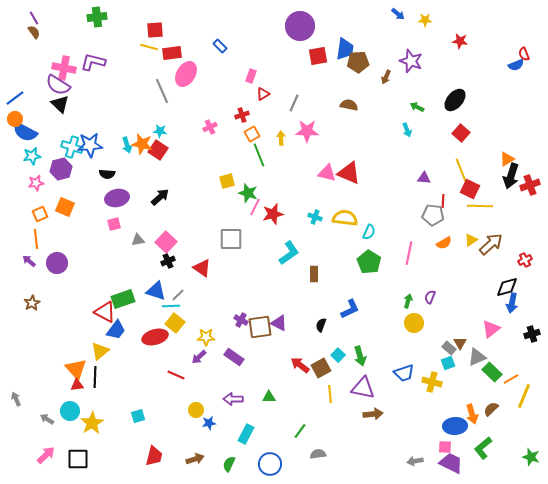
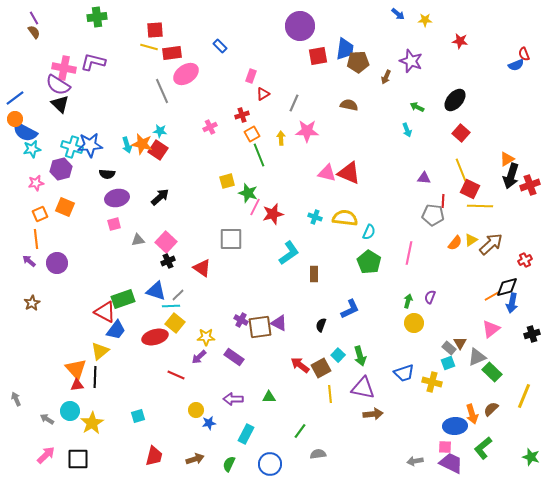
pink ellipse at (186, 74): rotated 25 degrees clockwise
cyan star at (32, 156): moved 7 px up
orange semicircle at (444, 243): moved 11 px right; rotated 21 degrees counterclockwise
orange line at (511, 379): moved 19 px left, 83 px up
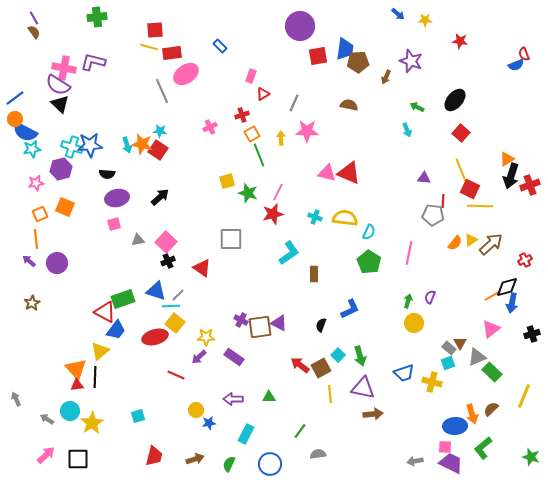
pink line at (255, 207): moved 23 px right, 15 px up
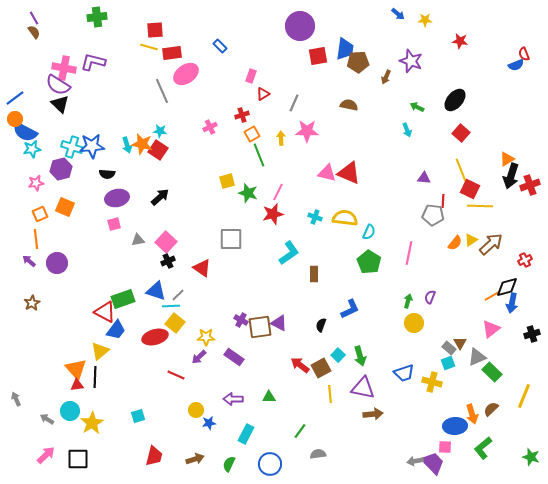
blue star at (90, 145): moved 2 px right, 1 px down
purple trapezoid at (451, 463): moved 18 px left; rotated 20 degrees clockwise
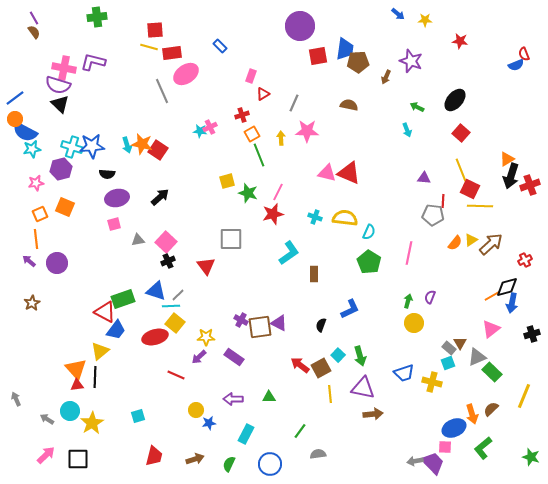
purple semicircle at (58, 85): rotated 15 degrees counterclockwise
cyan star at (160, 131): moved 40 px right
red triangle at (202, 268): moved 4 px right, 2 px up; rotated 18 degrees clockwise
blue ellipse at (455, 426): moved 1 px left, 2 px down; rotated 20 degrees counterclockwise
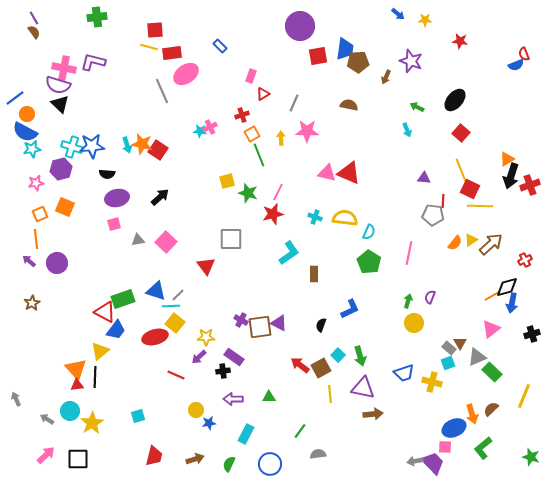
orange circle at (15, 119): moved 12 px right, 5 px up
black cross at (168, 261): moved 55 px right, 110 px down; rotated 16 degrees clockwise
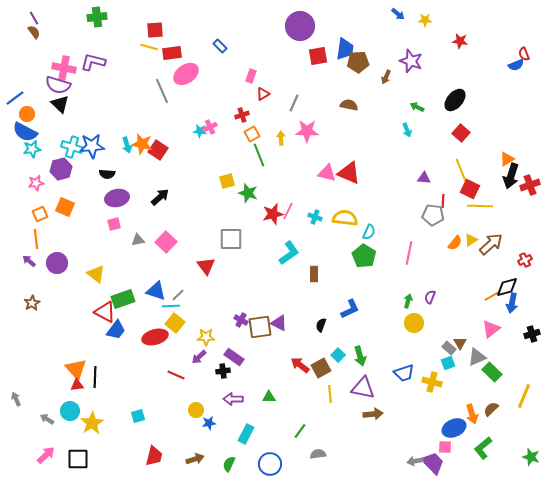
pink line at (278, 192): moved 10 px right, 19 px down
green pentagon at (369, 262): moved 5 px left, 6 px up
yellow triangle at (100, 351): moved 4 px left, 77 px up; rotated 42 degrees counterclockwise
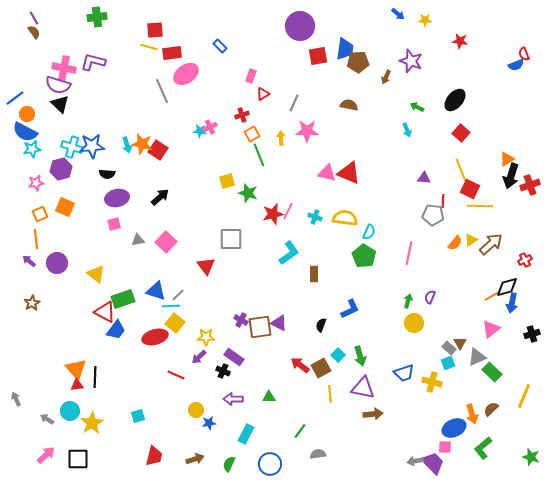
black cross at (223, 371): rotated 32 degrees clockwise
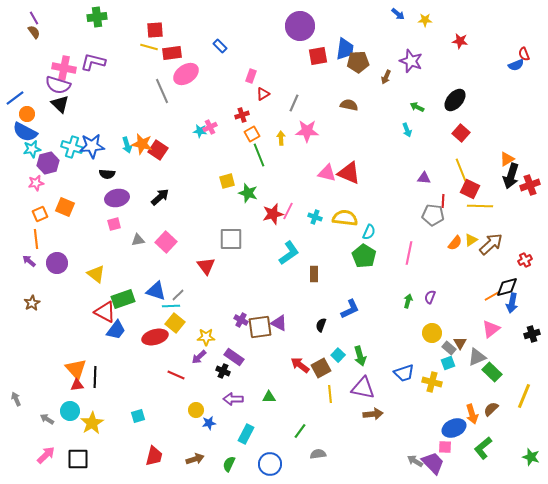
purple hexagon at (61, 169): moved 13 px left, 6 px up
yellow circle at (414, 323): moved 18 px right, 10 px down
gray arrow at (415, 461): rotated 42 degrees clockwise
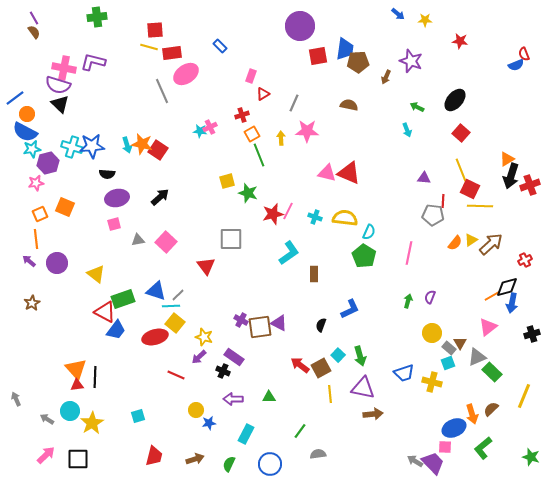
pink triangle at (491, 329): moved 3 px left, 2 px up
yellow star at (206, 337): moved 2 px left; rotated 18 degrees clockwise
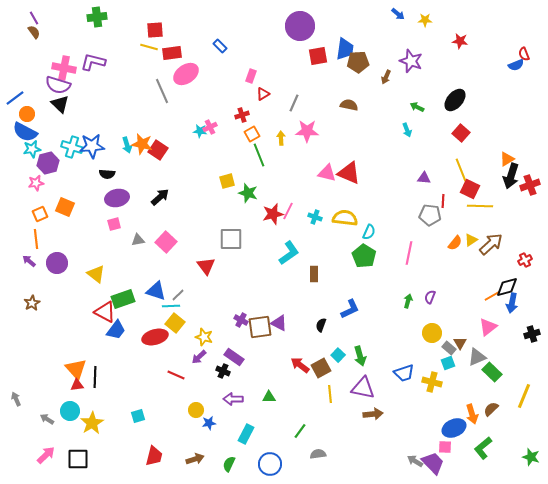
gray pentagon at (433, 215): moved 3 px left
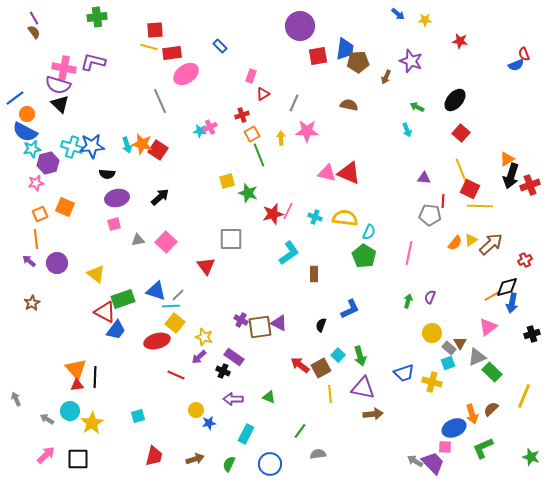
gray line at (162, 91): moved 2 px left, 10 px down
red ellipse at (155, 337): moved 2 px right, 4 px down
green triangle at (269, 397): rotated 24 degrees clockwise
green L-shape at (483, 448): rotated 15 degrees clockwise
